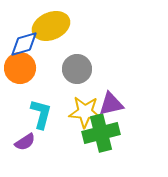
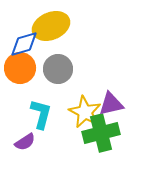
gray circle: moved 19 px left
yellow star: rotated 24 degrees clockwise
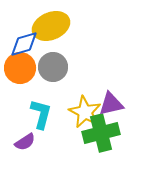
gray circle: moved 5 px left, 2 px up
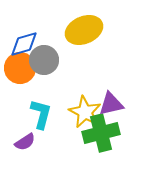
yellow ellipse: moved 33 px right, 4 px down
gray circle: moved 9 px left, 7 px up
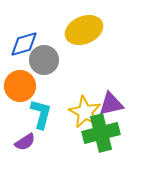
orange circle: moved 18 px down
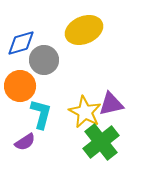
blue diamond: moved 3 px left, 1 px up
green cross: moved 9 px down; rotated 24 degrees counterclockwise
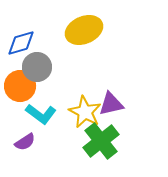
gray circle: moved 7 px left, 7 px down
cyan L-shape: rotated 112 degrees clockwise
green cross: moved 1 px up
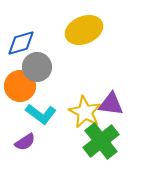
purple triangle: rotated 20 degrees clockwise
